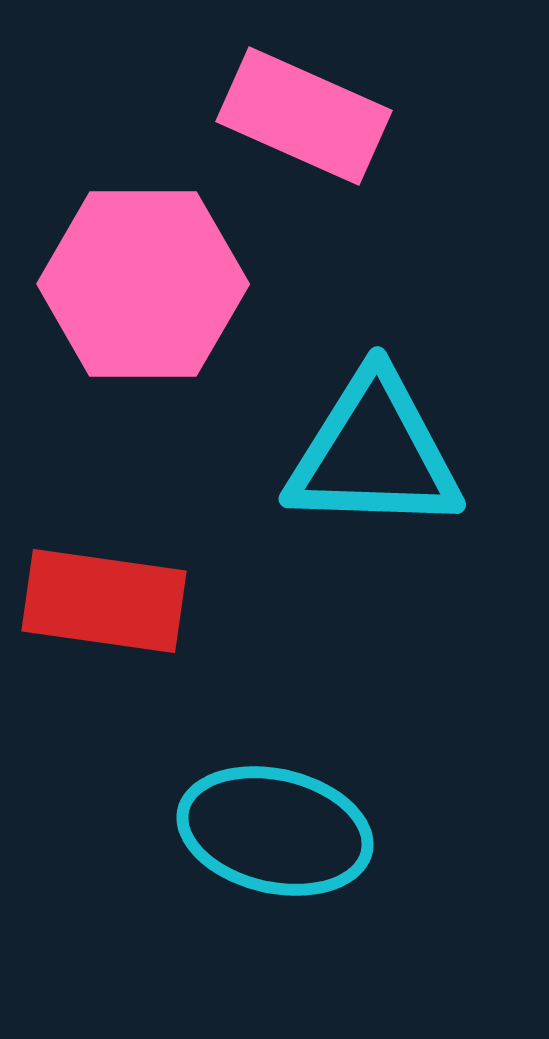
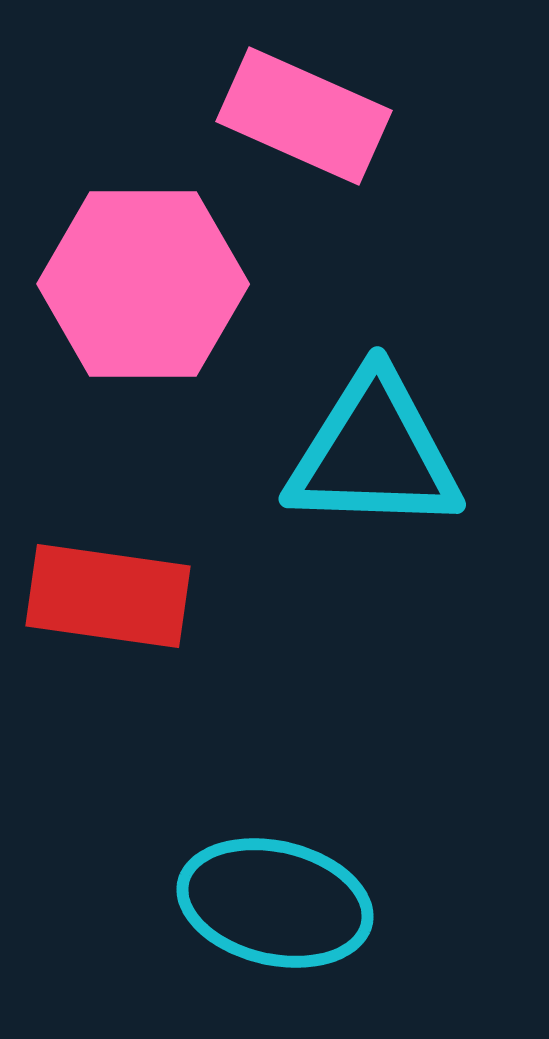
red rectangle: moved 4 px right, 5 px up
cyan ellipse: moved 72 px down
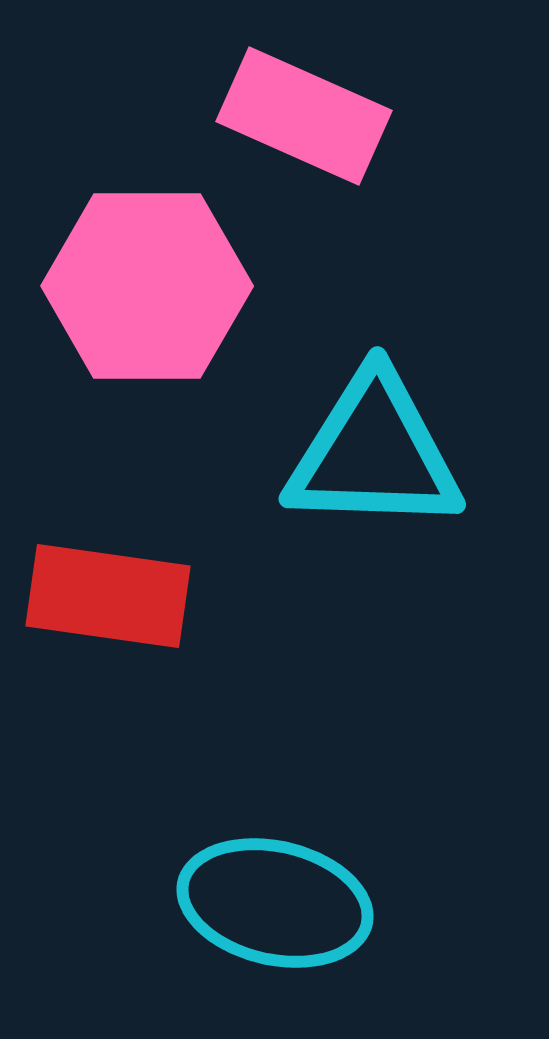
pink hexagon: moved 4 px right, 2 px down
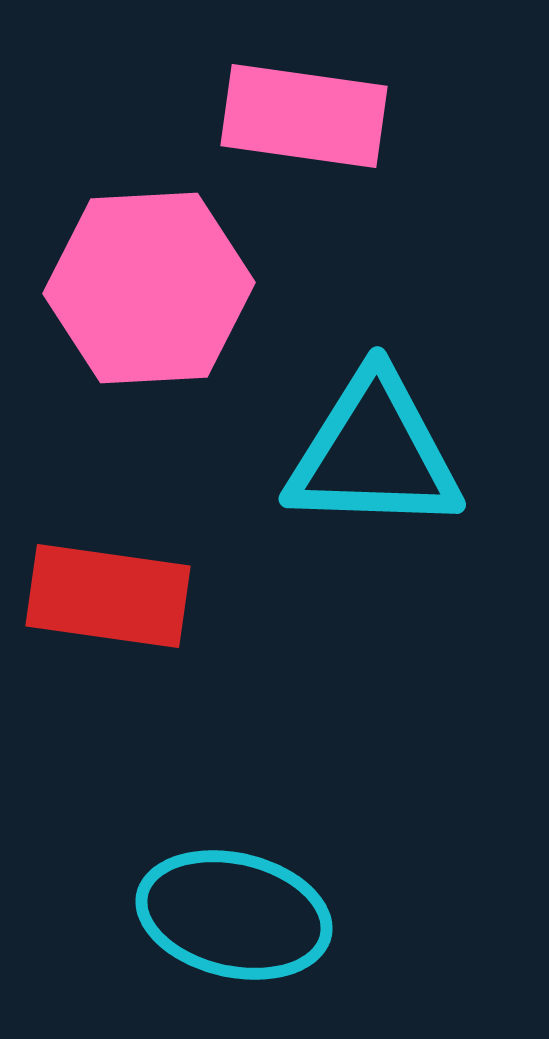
pink rectangle: rotated 16 degrees counterclockwise
pink hexagon: moved 2 px right, 2 px down; rotated 3 degrees counterclockwise
cyan ellipse: moved 41 px left, 12 px down
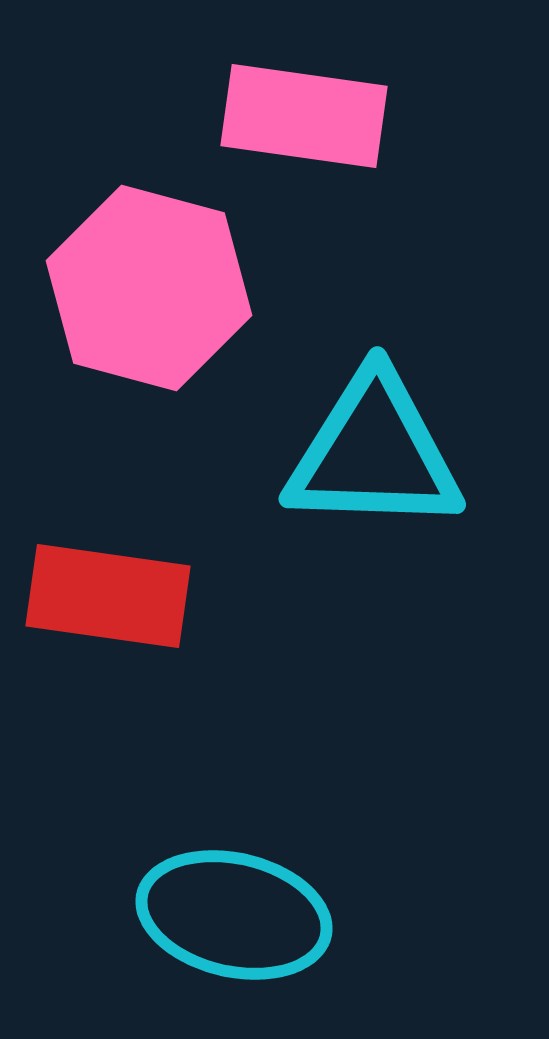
pink hexagon: rotated 18 degrees clockwise
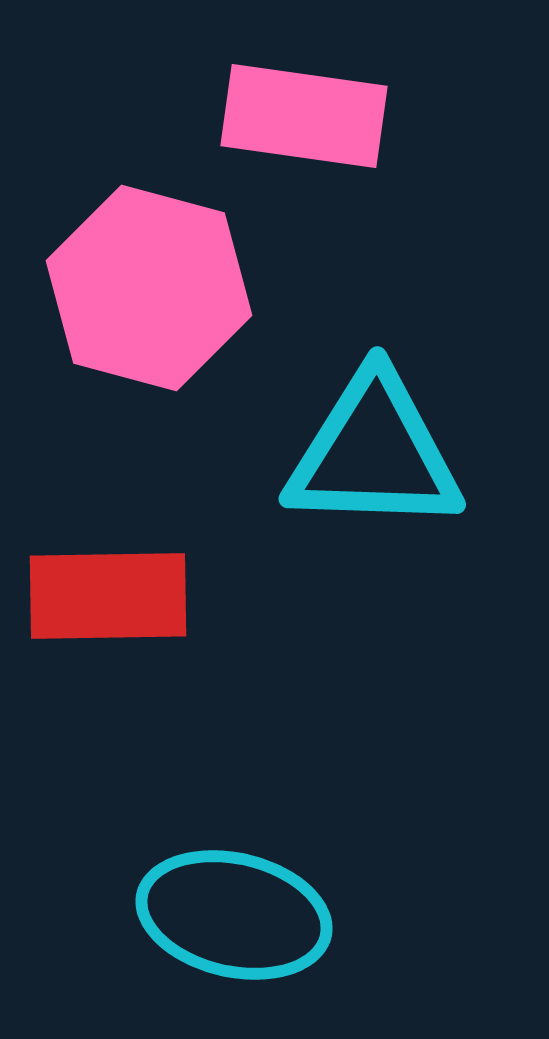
red rectangle: rotated 9 degrees counterclockwise
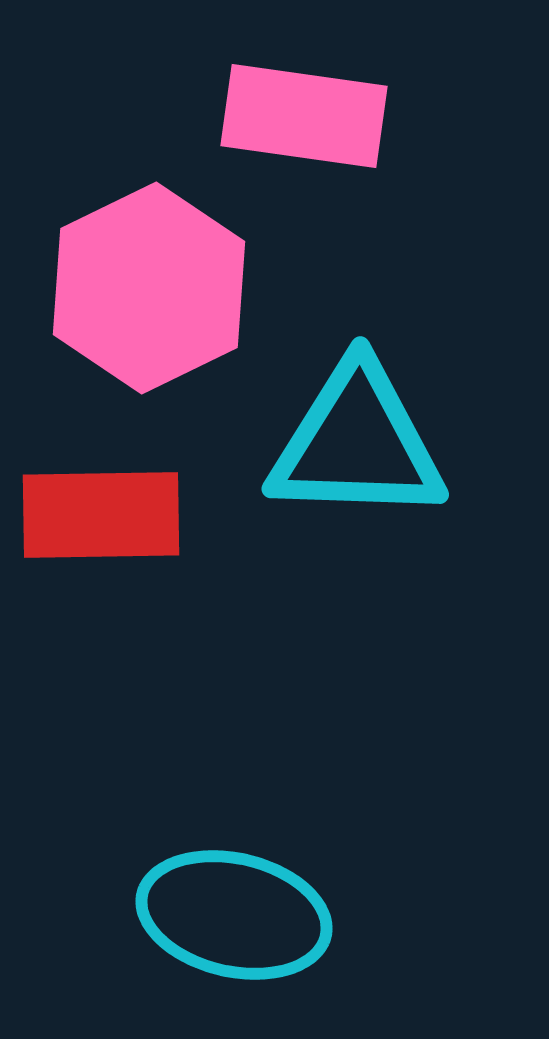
pink hexagon: rotated 19 degrees clockwise
cyan triangle: moved 17 px left, 10 px up
red rectangle: moved 7 px left, 81 px up
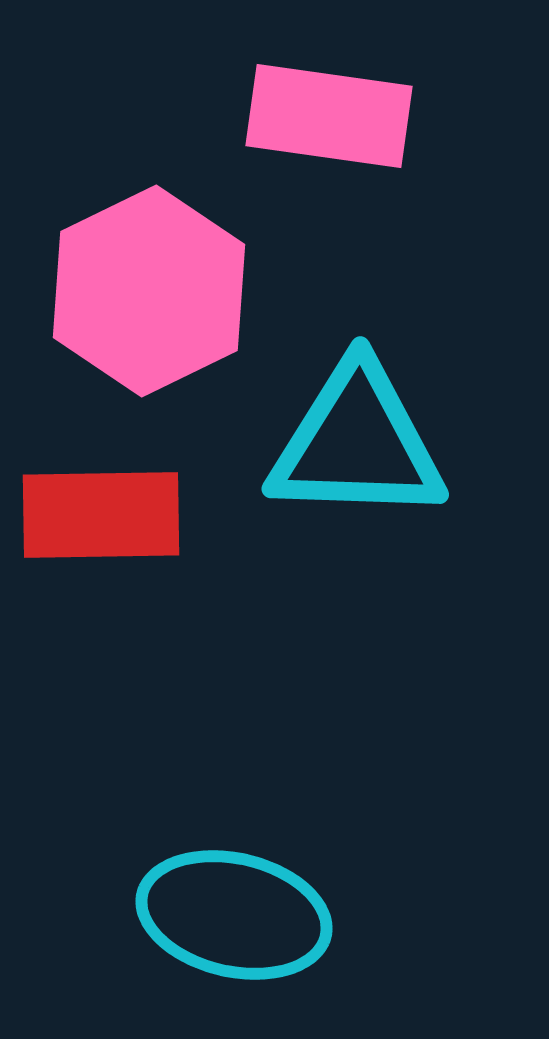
pink rectangle: moved 25 px right
pink hexagon: moved 3 px down
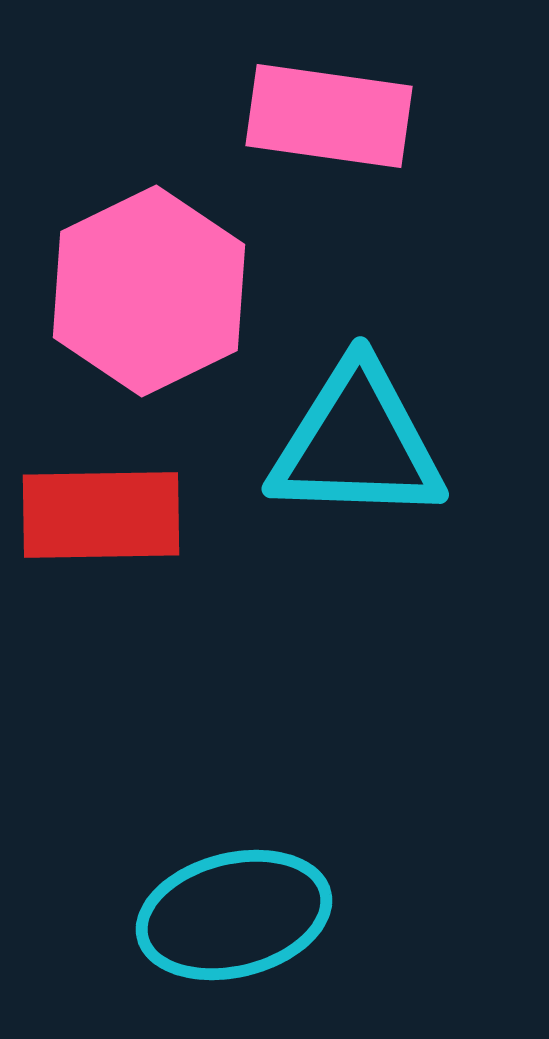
cyan ellipse: rotated 27 degrees counterclockwise
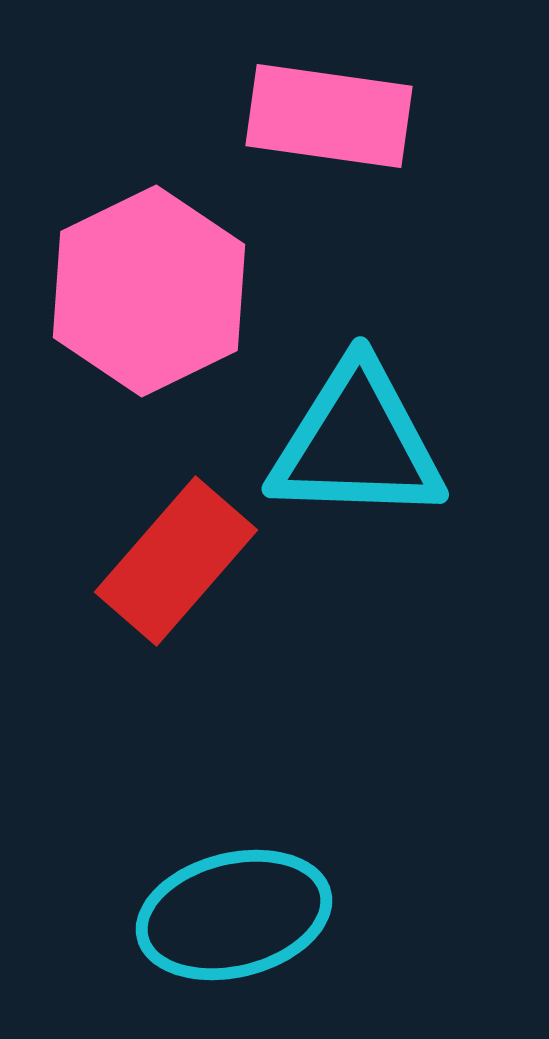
red rectangle: moved 75 px right, 46 px down; rotated 48 degrees counterclockwise
